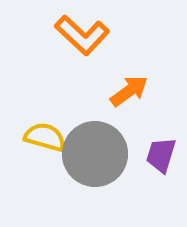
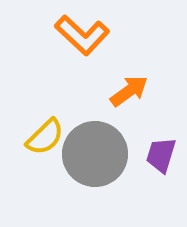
yellow semicircle: rotated 120 degrees clockwise
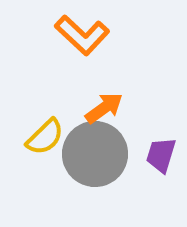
orange arrow: moved 25 px left, 17 px down
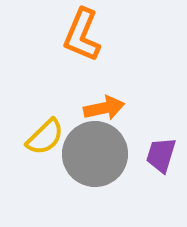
orange L-shape: rotated 70 degrees clockwise
orange arrow: rotated 24 degrees clockwise
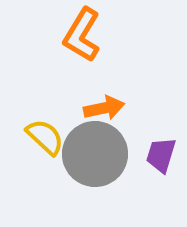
orange L-shape: rotated 8 degrees clockwise
yellow semicircle: rotated 93 degrees counterclockwise
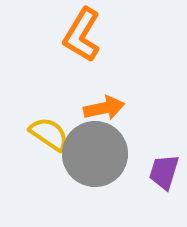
yellow semicircle: moved 4 px right, 3 px up; rotated 9 degrees counterclockwise
purple trapezoid: moved 3 px right, 17 px down
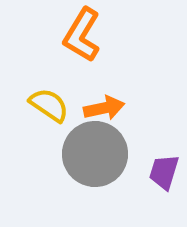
yellow semicircle: moved 29 px up
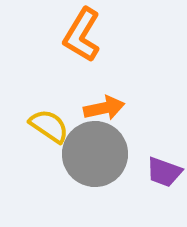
yellow semicircle: moved 21 px down
purple trapezoid: rotated 87 degrees counterclockwise
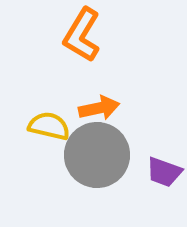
orange arrow: moved 5 px left
yellow semicircle: rotated 21 degrees counterclockwise
gray circle: moved 2 px right, 1 px down
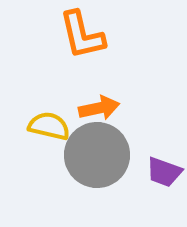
orange L-shape: rotated 44 degrees counterclockwise
